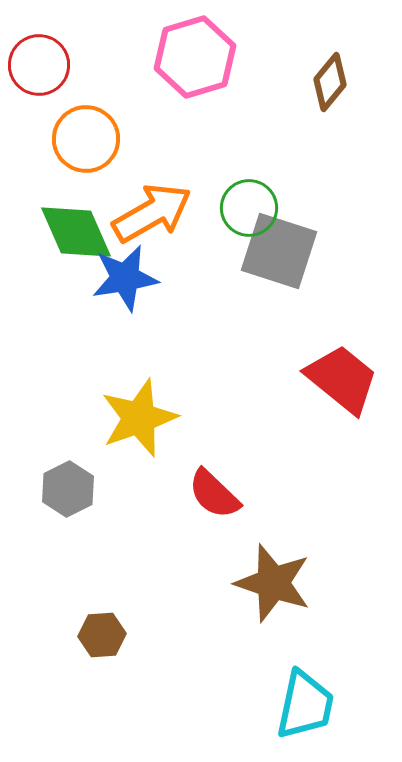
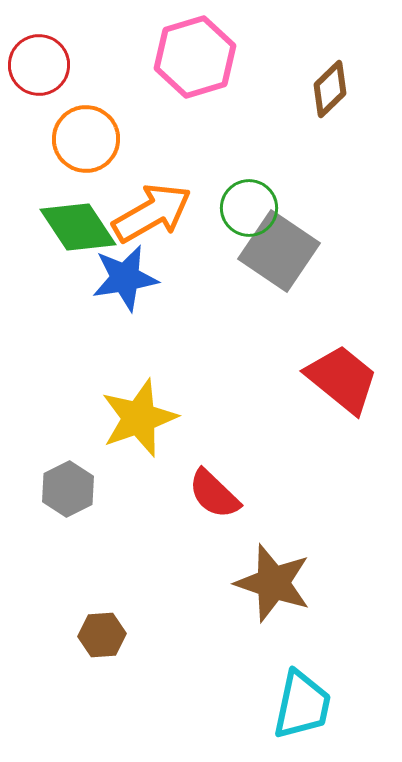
brown diamond: moved 7 px down; rotated 6 degrees clockwise
green diamond: moved 2 px right, 5 px up; rotated 10 degrees counterclockwise
gray square: rotated 16 degrees clockwise
cyan trapezoid: moved 3 px left
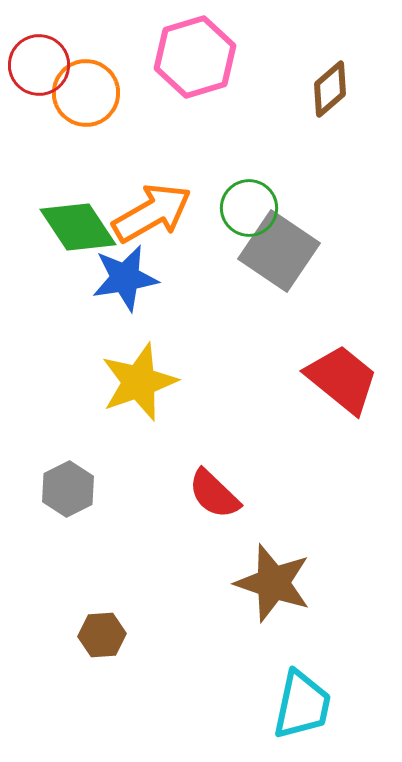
brown diamond: rotated 4 degrees clockwise
orange circle: moved 46 px up
yellow star: moved 36 px up
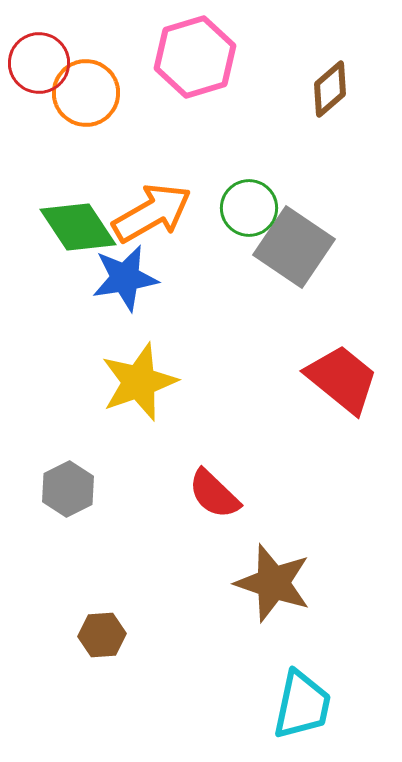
red circle: moved 2 px up
gray square: moved 15 px right, 4 px up
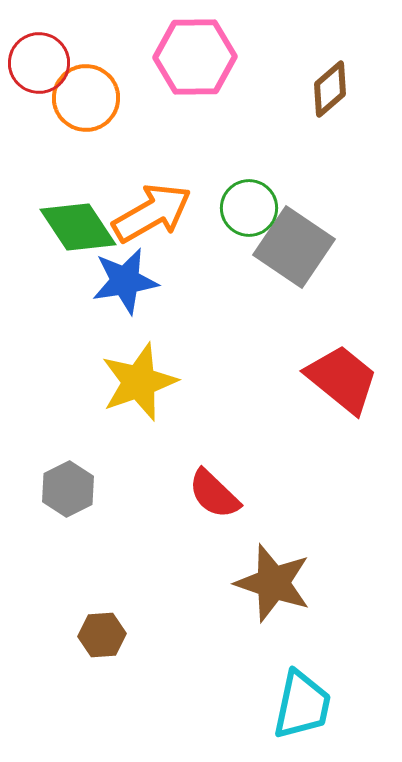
pink hexagon: rotated 16 degrees clockwise
orange circle: moved 5 px down
blue star: moved 3 px down
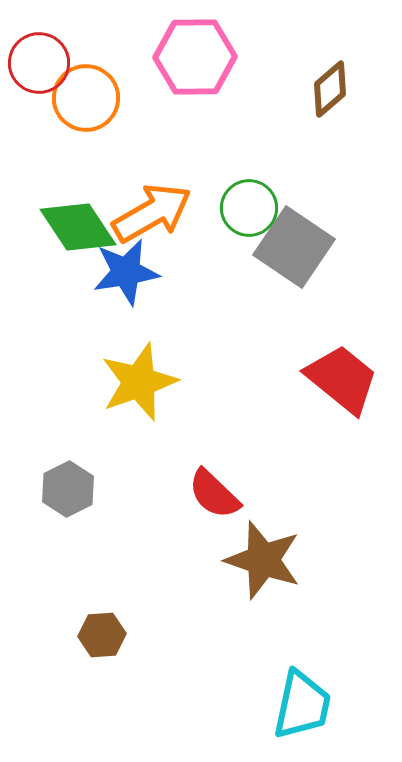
blue star: moved 1 px right, 9 px up
brown star: moved 10 px left, 23 px up
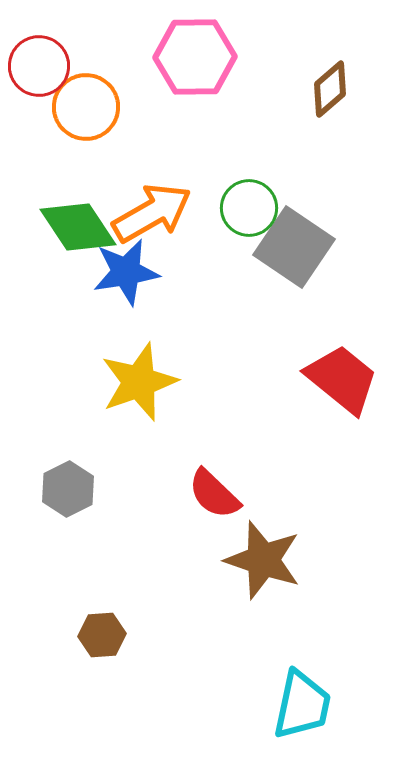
red circle: moved 3 px down
orange circle: moved 9 px down
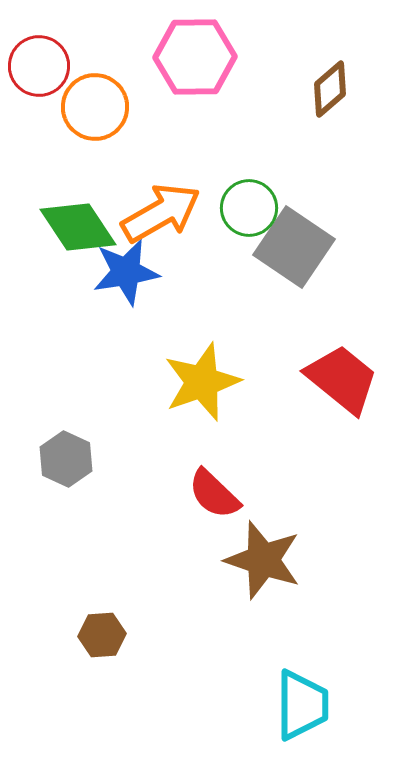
orange circle: moved 9 px right
orange arrow: moved 9 px right
yellow star: moved 63 px right
gray hexagon: moved 2 px left, 30 px up; rotated 8 degrees counterclockwise
cyan trapezoid: rotated 12 degrees counterclockwise
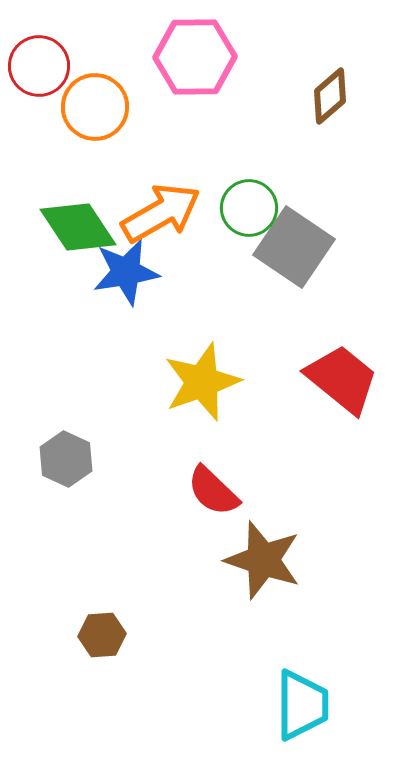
brown diamond: moved 7 px down
red semicircle: moved 1 px left, 3 px up
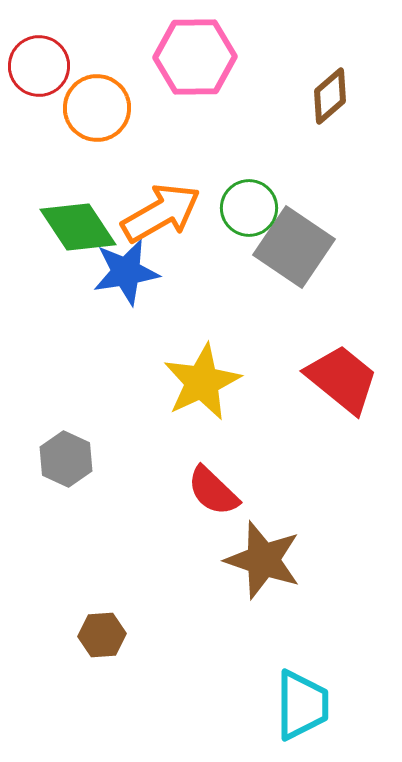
orange circle: moved 2 px right, 1 px down
yellow star: rotated 6 degrees counterclockwise
